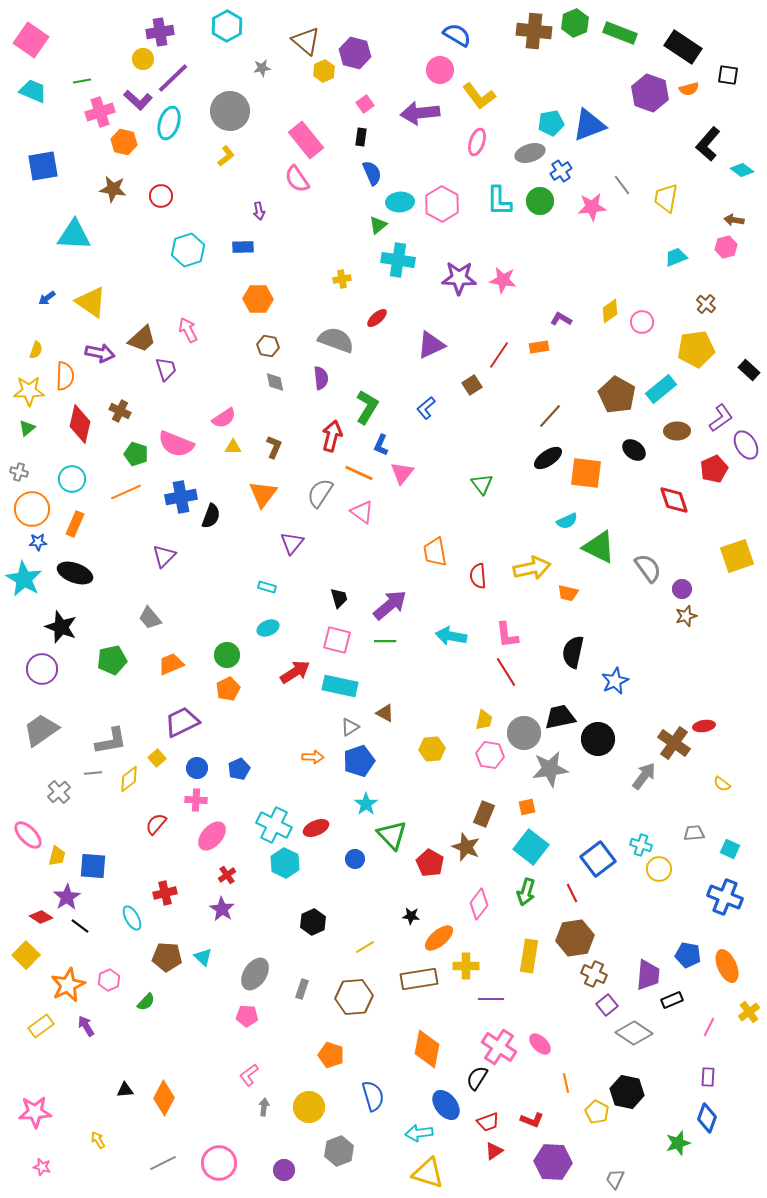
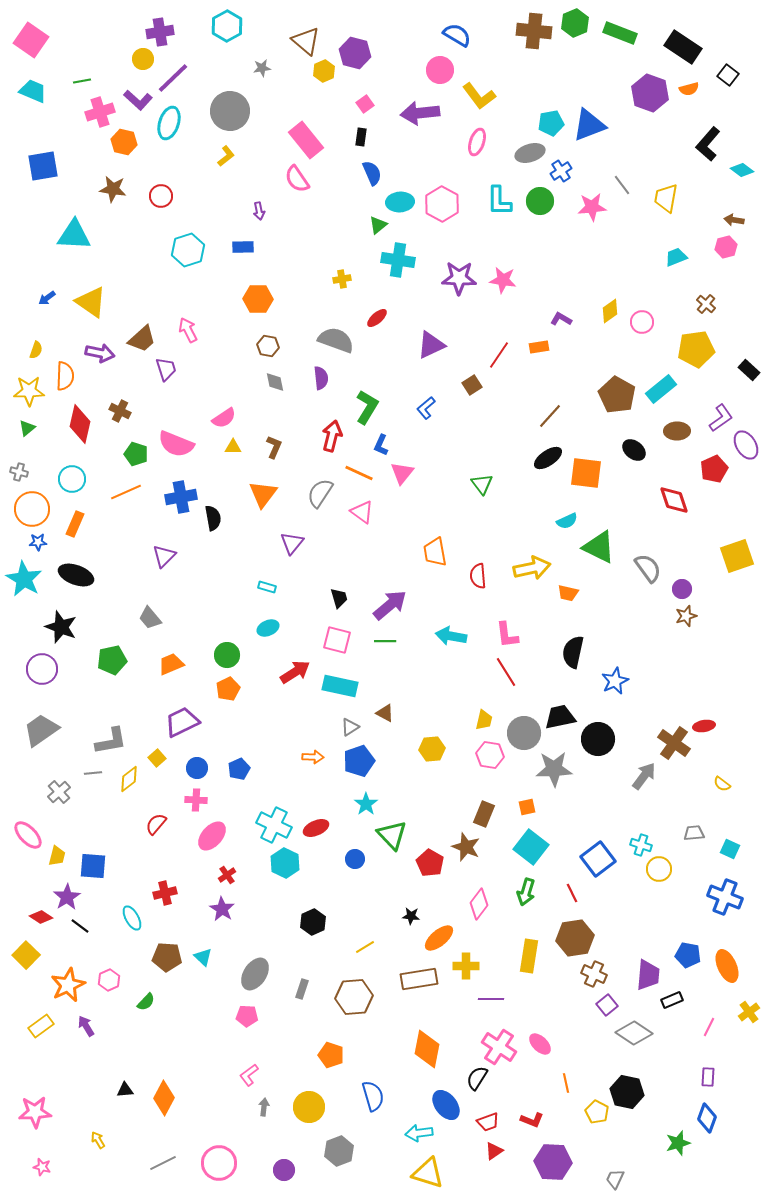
black square at (728, 75): rotated 30 degrees clockwise
black semicircle at (211, 516): moved 2 px right, 2 px down; rotated 30 degrees counterclockwise
black ellipse at (75, 573): moved 1 px right, 2 px down
gray star at (550, 769): moved 4 px right; rotated 6 degrees clockwise
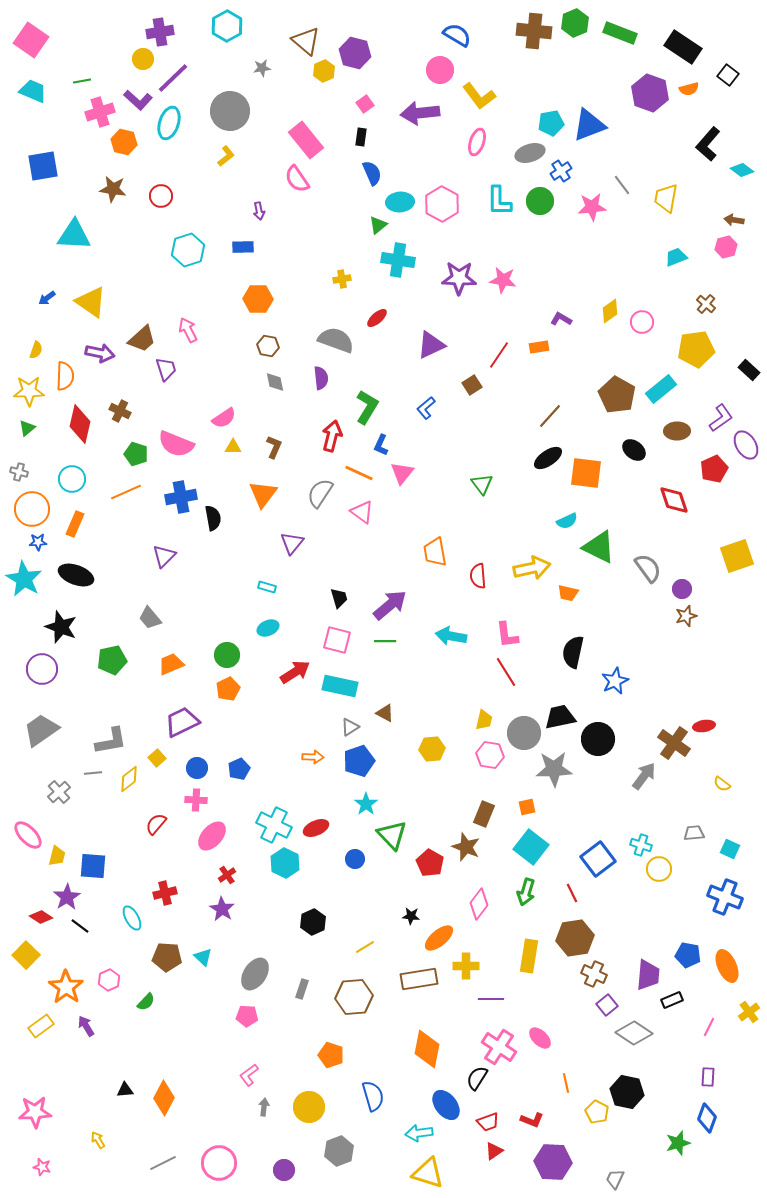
orange star at (68, 985): moved 2 px left, 2 px down; rotated 12 degrees counterclockwise
pink ellipse at (540, 1044): moved 6 px up
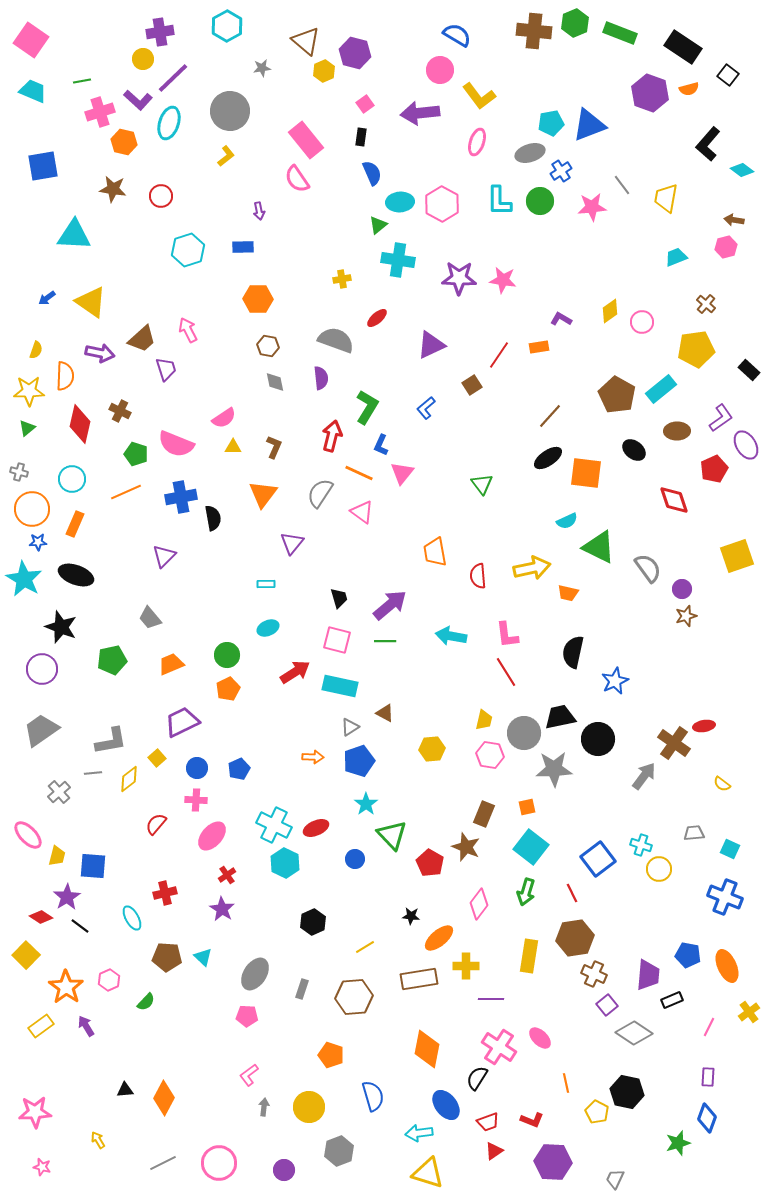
cyan rectangle at (267, 587): moved 1 px left, 3 px up; rotated 18 degrees counterclockwise
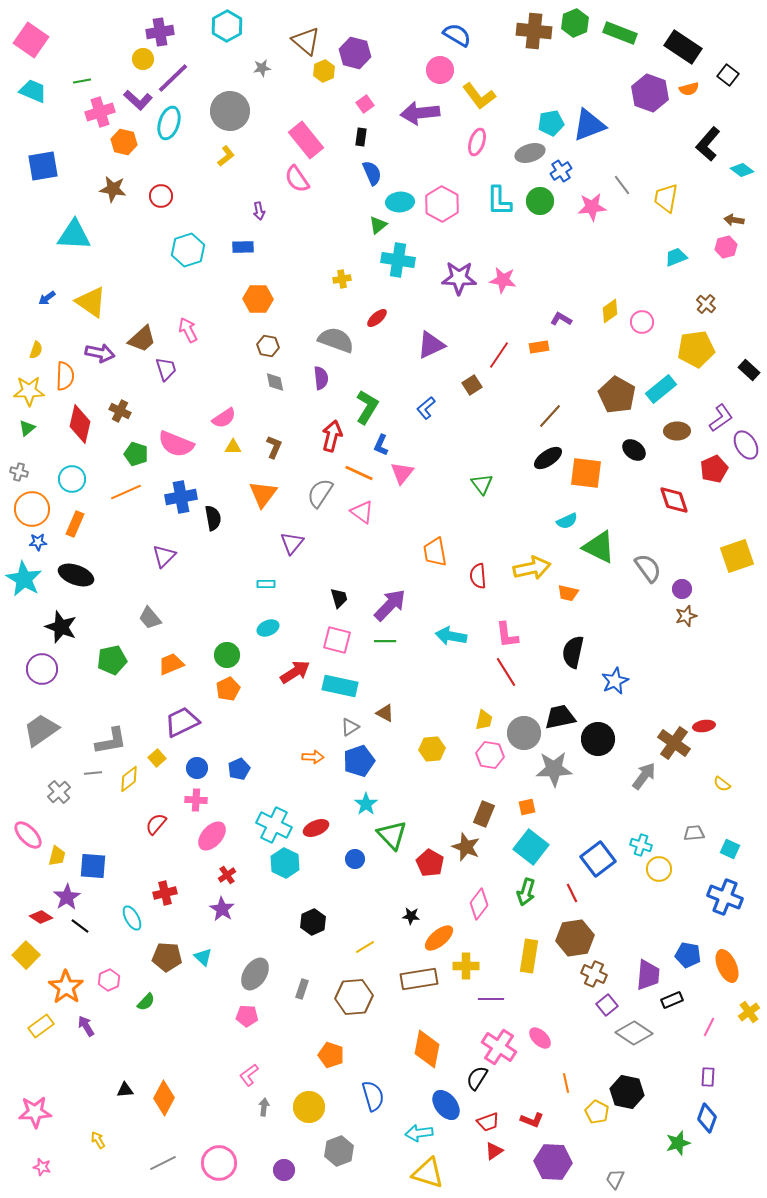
purple arrow at (390, 605): rotated 6 degrees counterclockwise
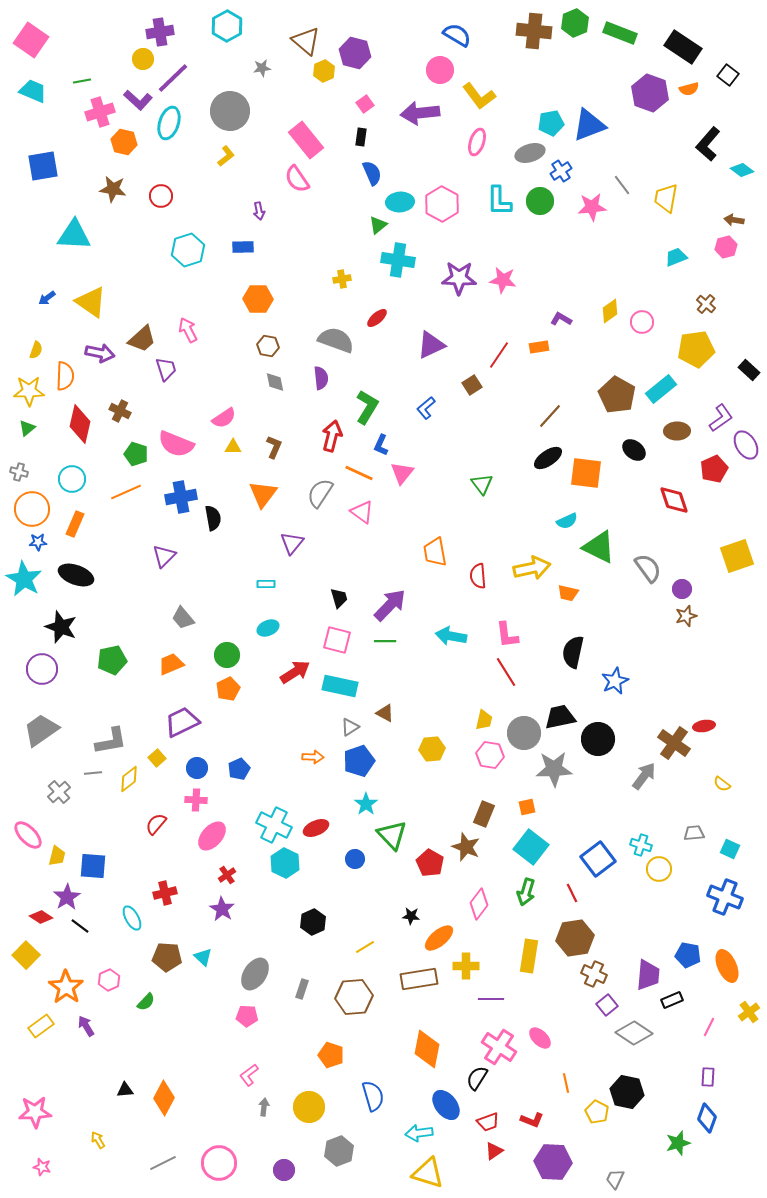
gray trapezoid at (150, 618): moved 33 px right
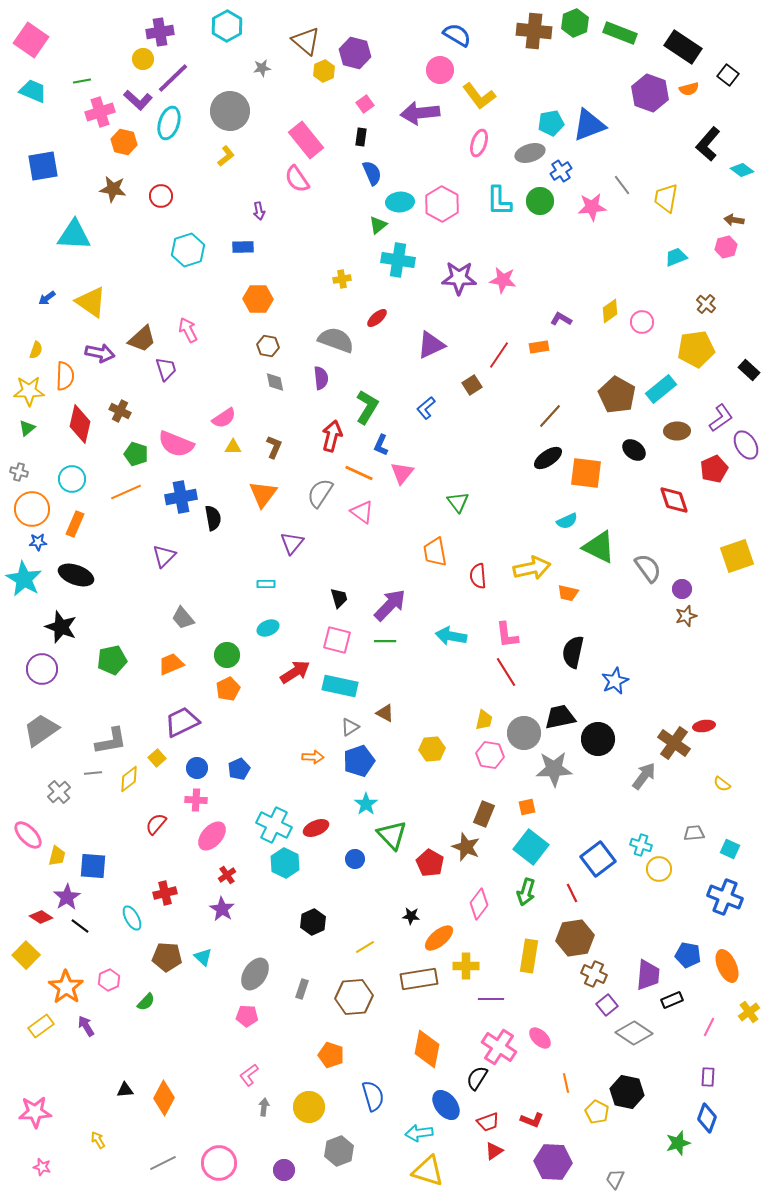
pink ellipse at (477, 142): moved 2 px right, 1 px down
green triangle at (482, 484): moved 24 px left, 18 px down
yellow triangle at (428, 1173): moved 2 px up
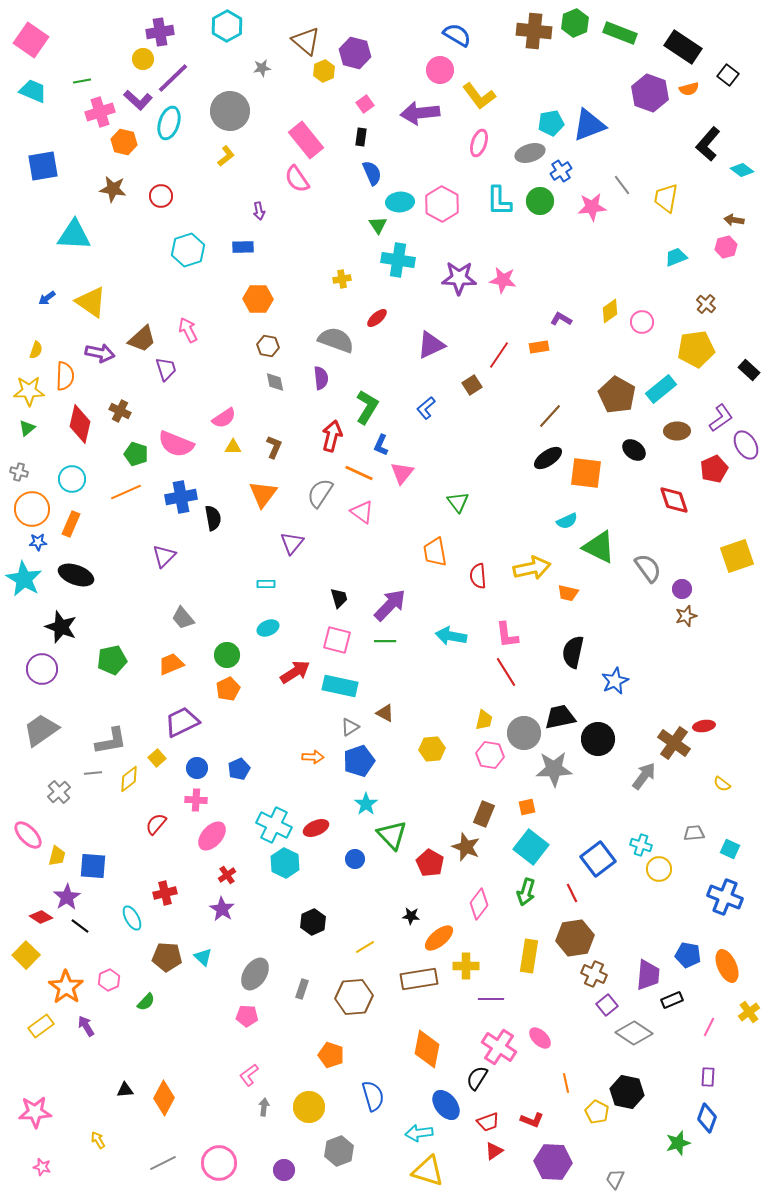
green triangle at (378, 225): rotated 24 degrees counterclockwise
orange rectangle at (75, 524): moved 4 px left
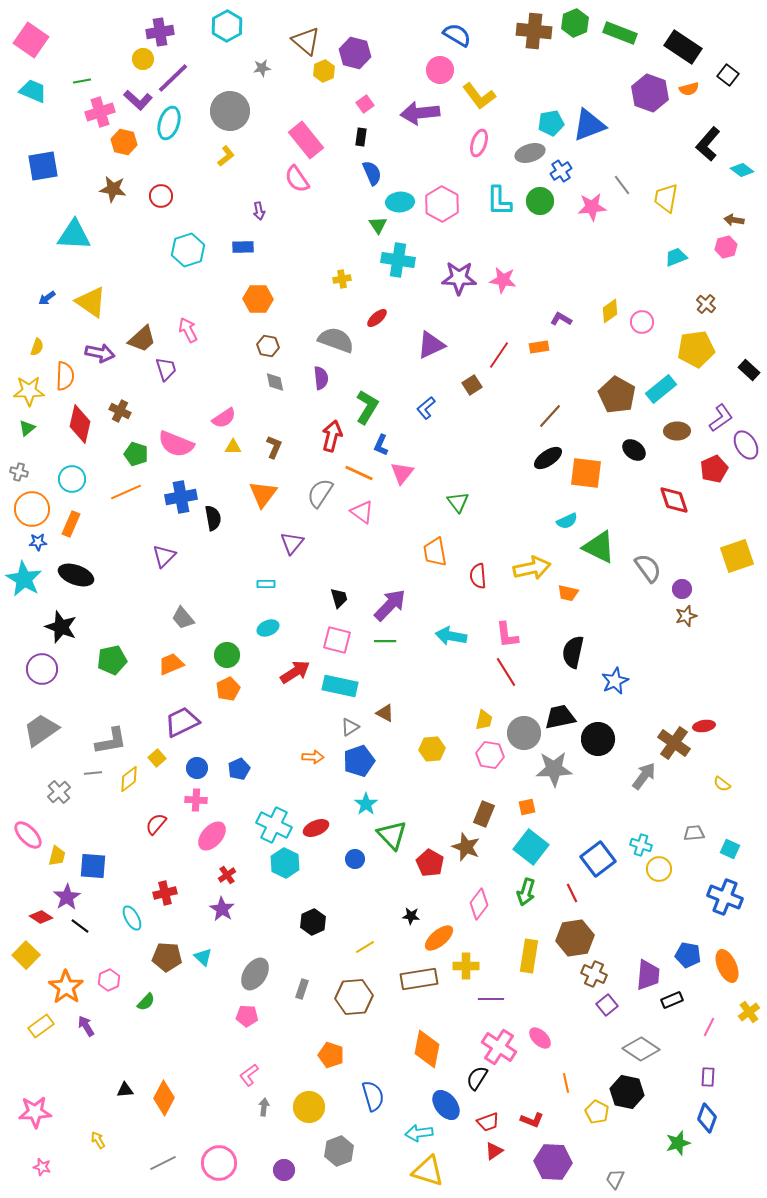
yellow semicircle at (36, 350): moved 1 px right, 3 px up
gray diamond at (634, 1033): moved 7 px right, 16 px down
